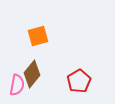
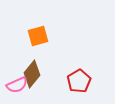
pink semicircle: rotated 55 degrees clockwise
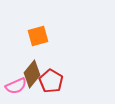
red pentagon: moved 28 px left; rotated 10 degrees counterclockwise
pink semicircle: moved 1 px left, 1 px down
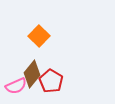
orange square: moved 1 px right; rotated 30 degrees counterclockwise
